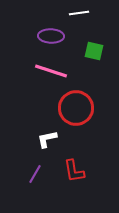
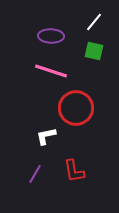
white line: moved 15 px right, 9 px down; rotated 42 degrees counterclockwise
white L-shape: moved 1 px left, 3 px up
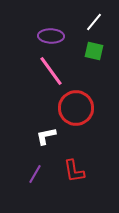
pink line: rotated 36 degrees clockwise
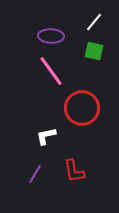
red circle: moved 6 px right
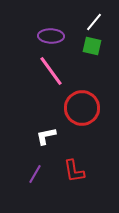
green square: moved 2 px left, 5 px up
